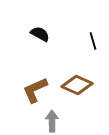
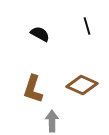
black line: moved 6 px left, 15 px up
brown diamond: moved 5 px right
brown L-shape: moved 2 px left, 1 px up; rotated 48 degrees counterclockwise
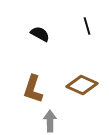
gray arrow: moved 2 px left
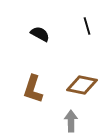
brown diamond: rotated 12 degrees counterclockwise
gray arrow: moved 21 px right
